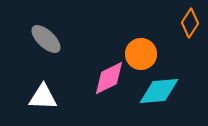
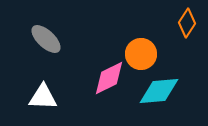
orange diamond: moved 3 px left
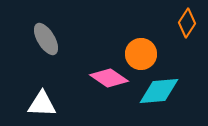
gray ellipse: rotated 16 degrees clockwise
pink diamond: rotated 60 degrees clockwise
white triangle: moved 1 px left, 7 px down
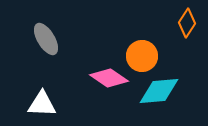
orange circle: moved 1 px right, 2 px down
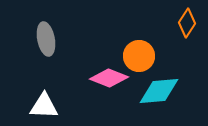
gray ellipse: rotated 20 degrees clockwise
orange circle: moved 3 px left
pink diamond: rotated 12 degrees counterclockwise
white triangle: moved 2 px right, 2 px down
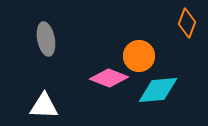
orange diamond: rotated 12 degrees counterclockwise
cyan diamond: moved 1 px left, 1 px up
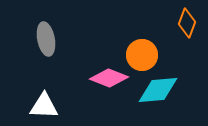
orange circle: moved 3 px right, 1 px up
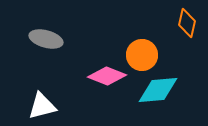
orange diamond: rotated 8 degrees counterclockwise
gray ellipse: rotated 64 degrees counterclockwise
pink diamond: moved 2 px left, 2 px up
white triangle: moved 2 px left; rotated 16 degrees counterclockwise
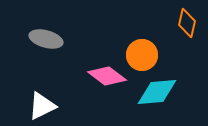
pink diamond: rotated 15 degrees clockwise
cyan diamond: moved 1 px left, 2 px down
white triangle: rotated 12 degrees counterclockwise
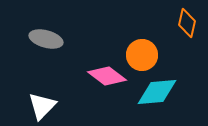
white triangle: rotated 20 degrees counterclockwise
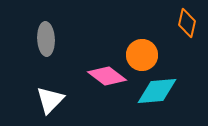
gray ellipse: rotated 72 degrees clockwise
cyan diamond: moved 1 px up
white triangle: moved 8 px right, 6 px up
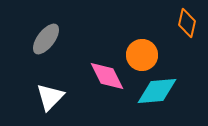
gray ellipse: rotated 40 degrees clockwise
pink diamond: rotated 27 degrees clockwise
white triangle: moved 3 px up
